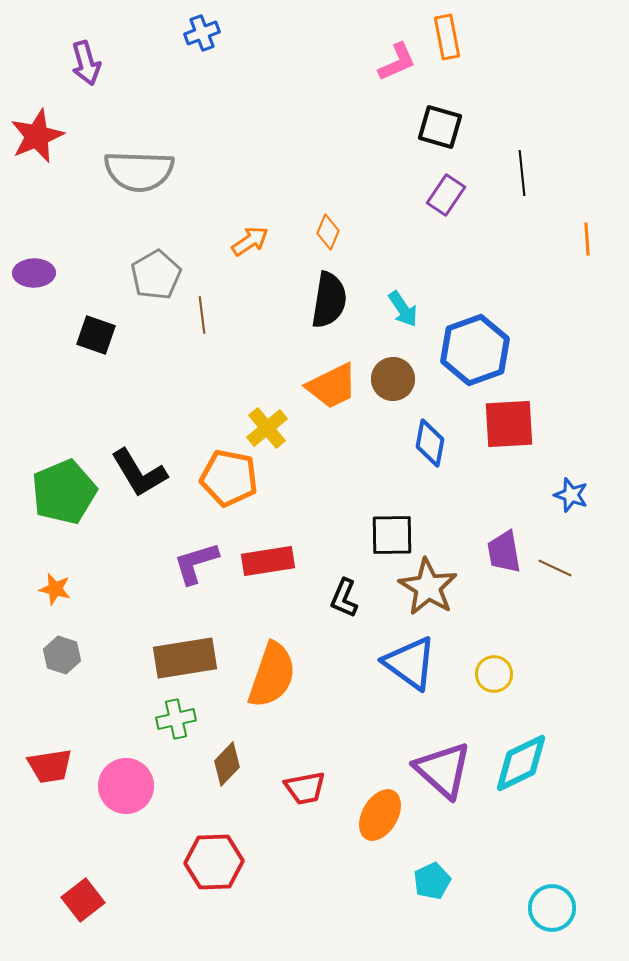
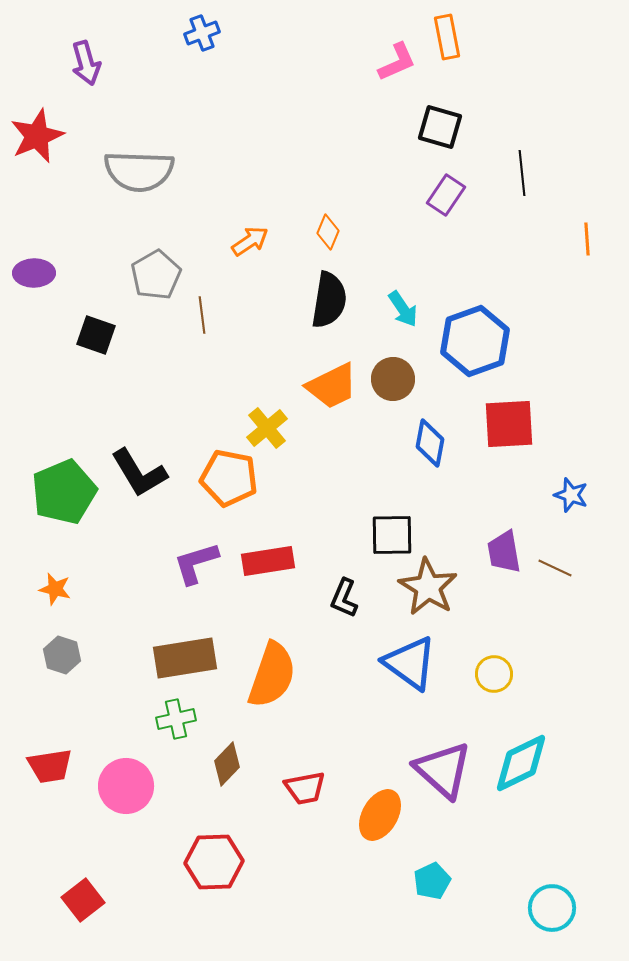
blue hexagon at (475, 350): moved 9 px up
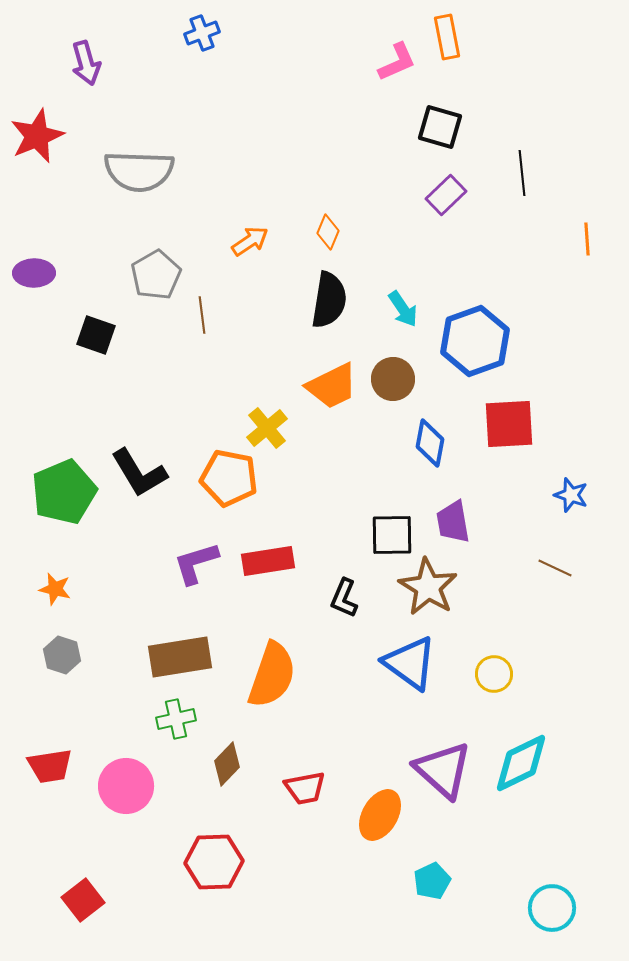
purple rectangle at (446, 195): rotated 12 degrees clockwise
purple trapezoid at (504, 552): moved 51 px left, 30 px up
brown rectangle at (185, 658): moved 5 px left, 1 px up
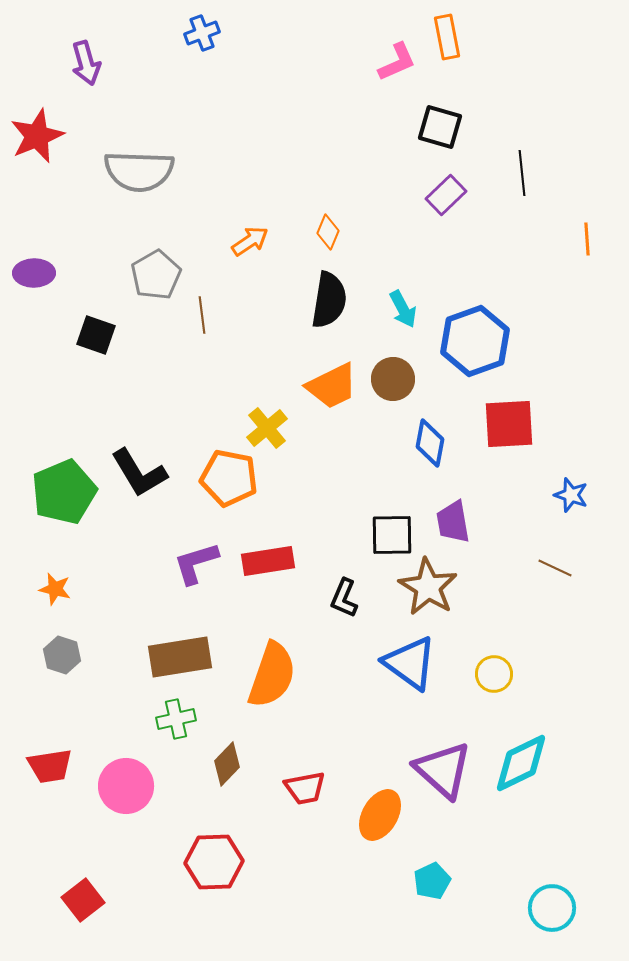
cyan arrow at (403, 309): rotated 6 degrees clockwise
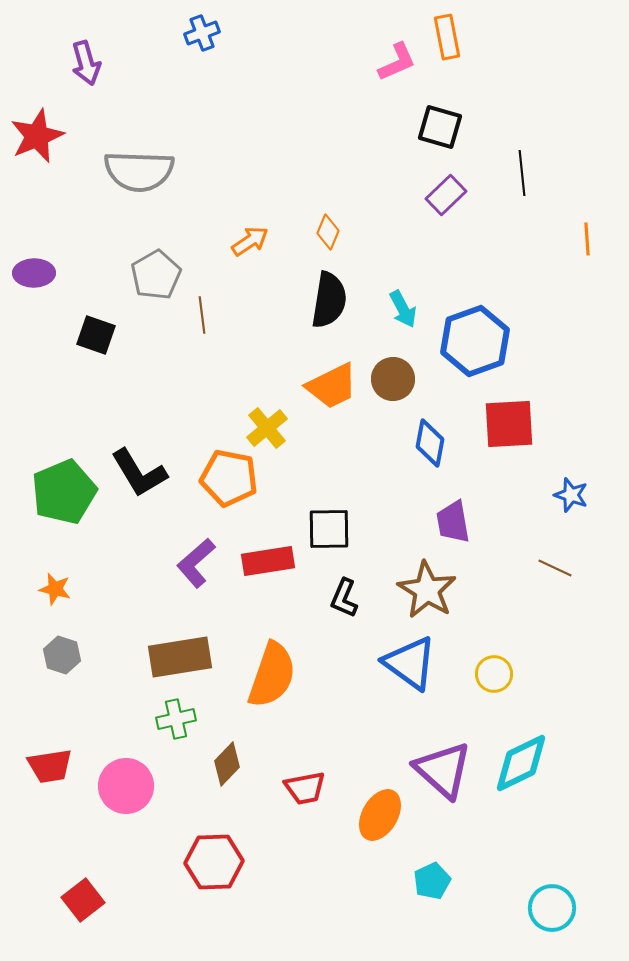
black square at (392, 535): moved 63 px left, 6 px up
purple L-shape at (196, 563): rotated 24 degrees counterclockwise
brown star at (428, 587): moved 1 px left, 3 px down
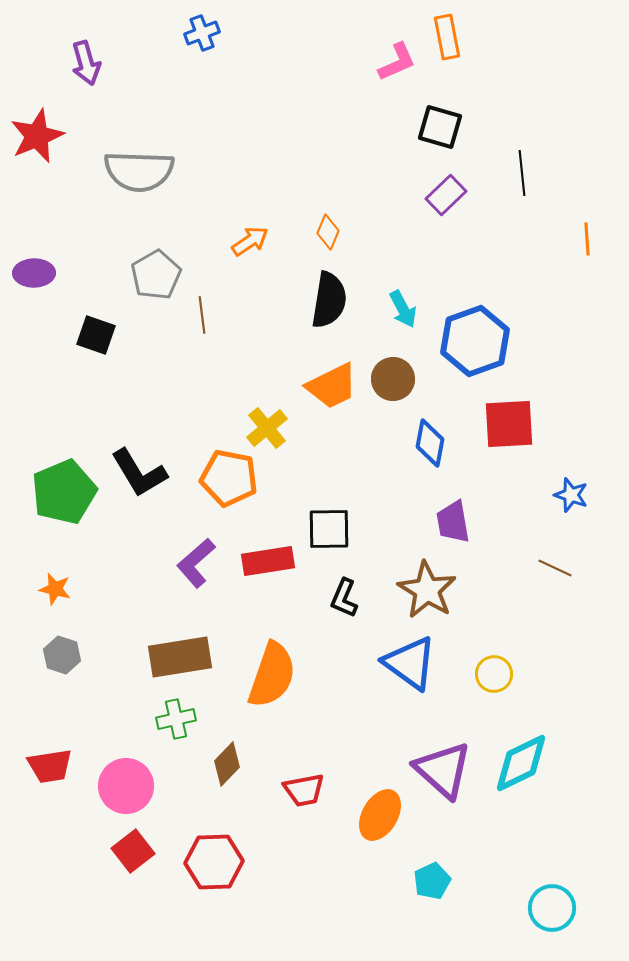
red trapezoid at (305, 788): moved 1 px left, 2 px down
red square at (83, 900): moved 50 px right, 49 px up
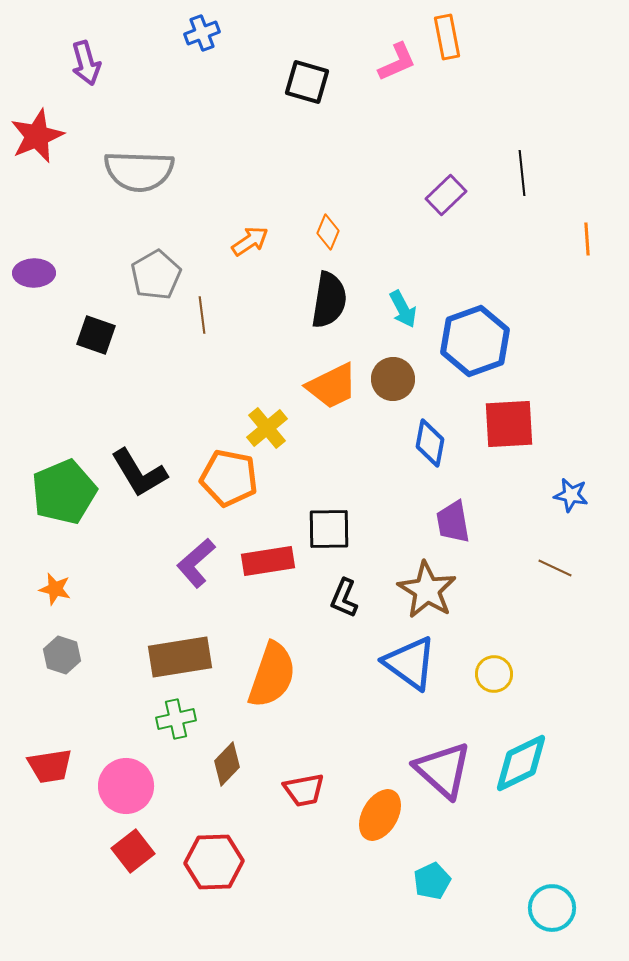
black square at (440, 127): moved 133 px left, 45 px up
blue star at (571, 495): rotated 8 degrees counterclockwise
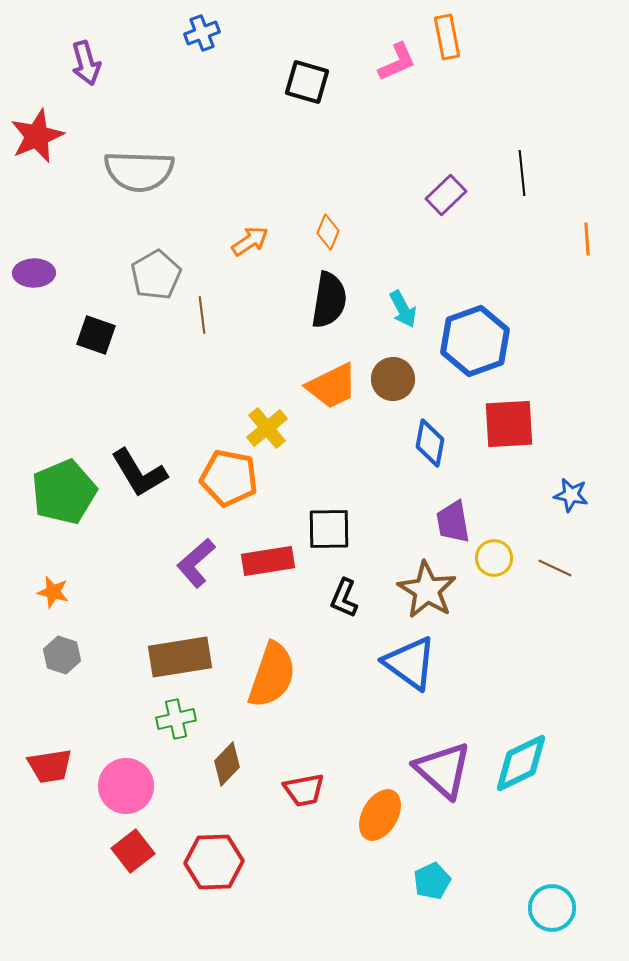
orange star at (55, 589): moved 2 px left, 3 px down
yellow circle at (494, 674): moved 116 px up
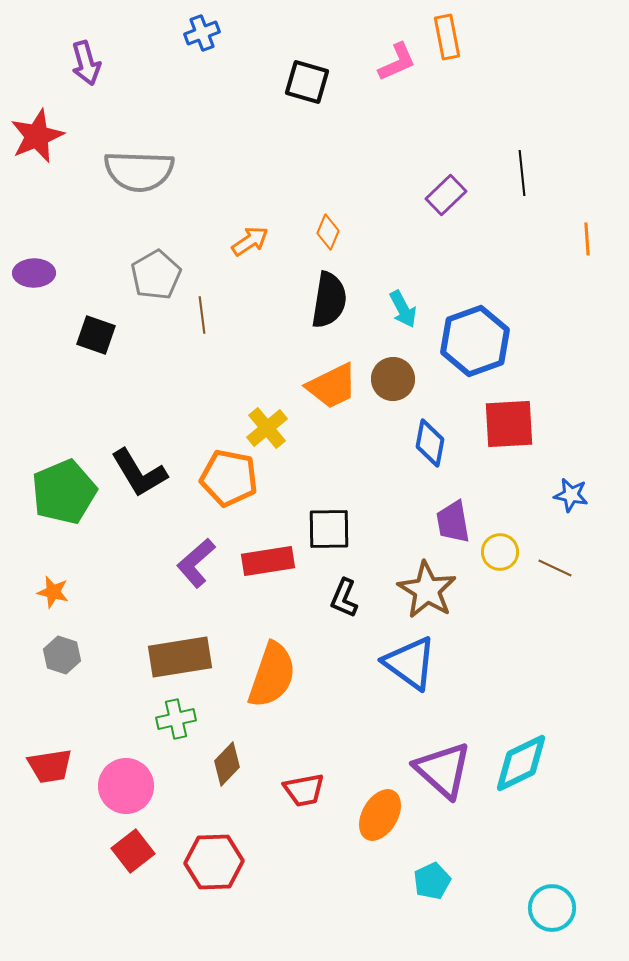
yellow circle at (494, 558): moved 6 px right, 6 px up
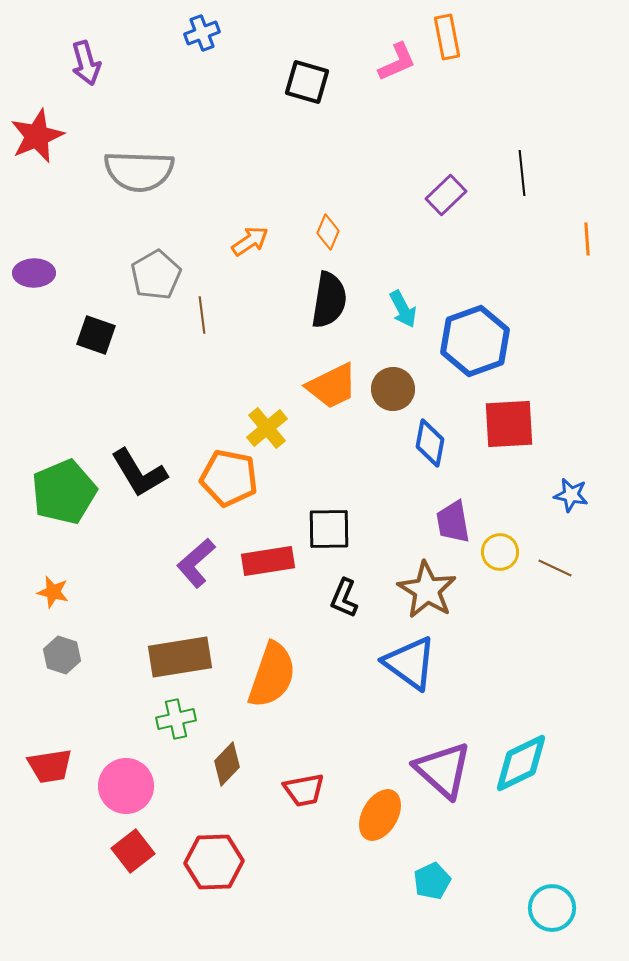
brown circle at (393, 379): moved 10 px down
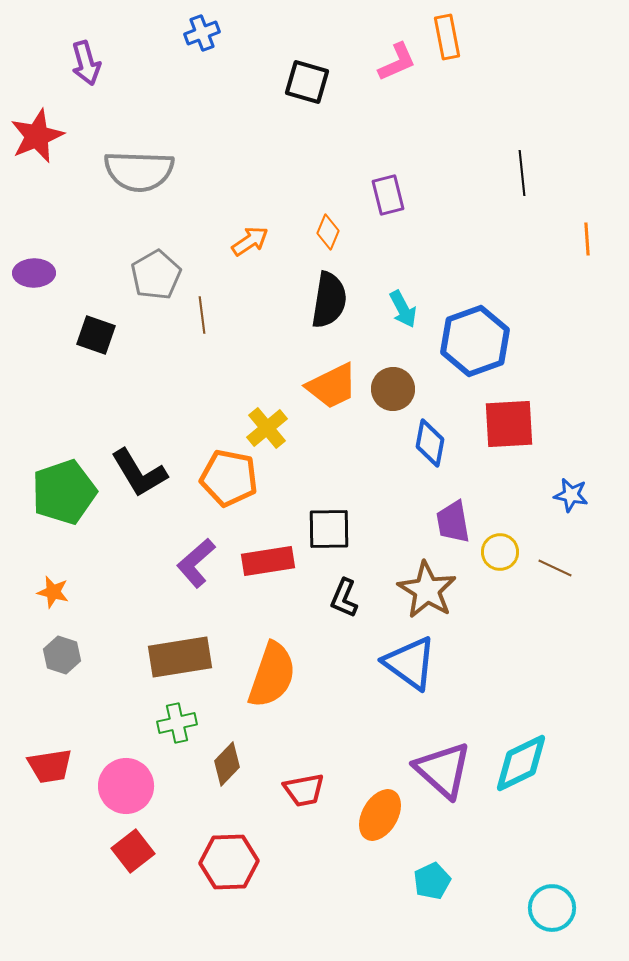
purple rectangle at (446, 195): moved 58 px left; rotated 60 degrees counterclockwise
green pentagon at (64, 492): rotated 4 degrees clockwise
green cross at (176, 719): moved 1 px right, 4 px down
red hexagon at (214, 862): moved 15 px right
